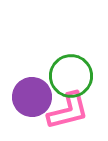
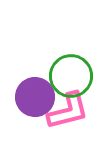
purple circle: moved 3 px right
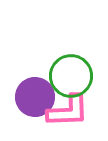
pink L-shape: rotated 12 degrees clockwise
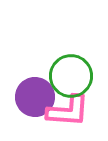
pink L-shape: rotated 6 degrees clockwise
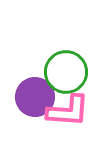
green circle: moved 5 px left, 4 px up
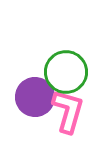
pink L-shape: rotated 78 degrees counterclockwise
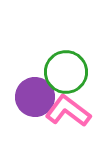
pink L-shape: rotated 69 degrees counterclockwise
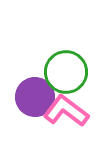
pink L-shape: moved 2 px left
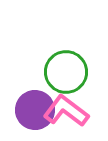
purple circle: moved 13 px down
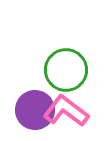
green circle: moved 2 px up
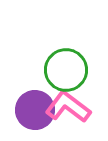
pink L-shape: moved 2 px right, 4 px up
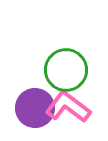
purple circle: moved 2 px up
